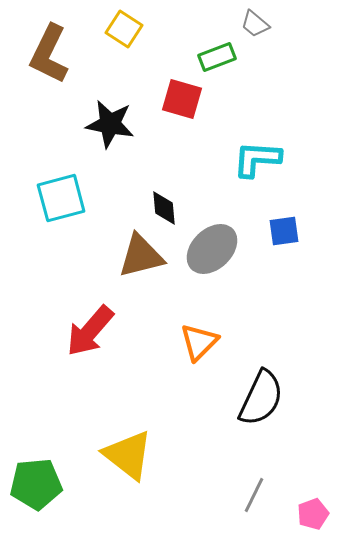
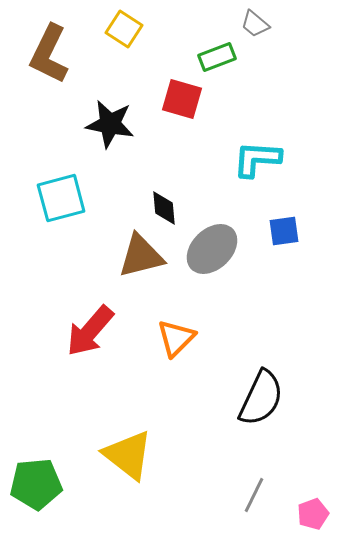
orange triangle: moved 23 px left, 4 px up
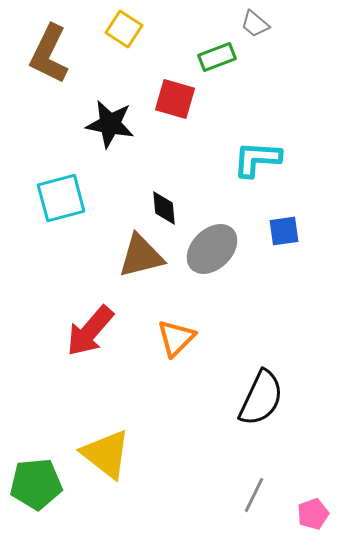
red square: moved 7 px left
yellow triangle: moved 22 px left, 1 px up
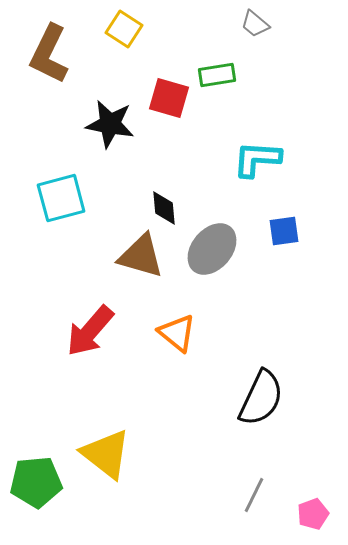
green rectangle: moved 18 px down; rotated 12 degrees clockwise
red square: moved 6 px left, 1 px up
gray ellipse: rotated 6 degrees counterclockwise
brown triangle: rotated 30 degrees clockwise
orange triangle: moved 1 px right, 5 px up; rotated 36 degrees counterclockwise
green pentagon: moved 2 px up
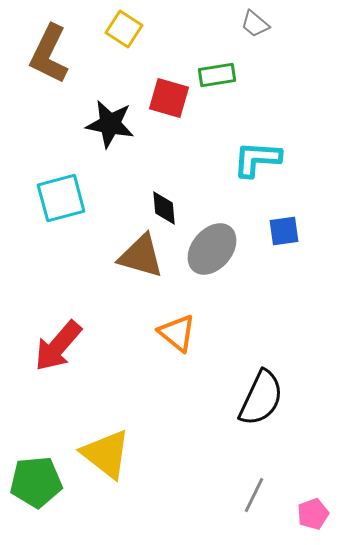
red arrow: moved 32 px left, 15 px down
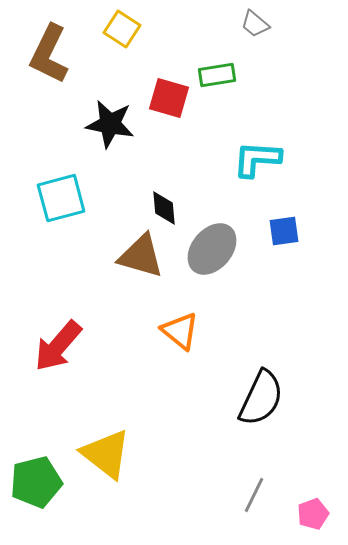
yellow square: moved 2 px left
orange triangle: moved 3 px right, 2 px up
green pentagon: rotated 9 degrees counterclockwise
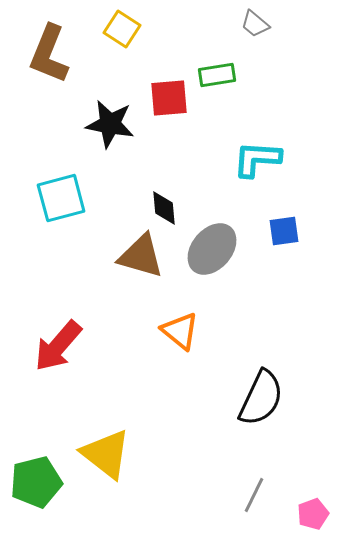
brown L-shape: rotated 4 degrees counterclockwise
red square: rotated 21 degrees counterclockwise
